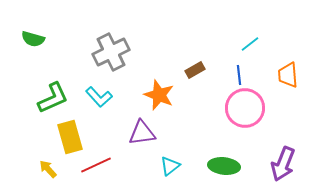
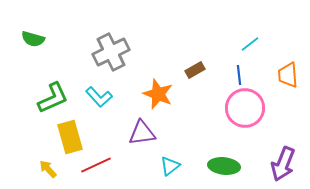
orange star: moved 1 px left, 1 px up
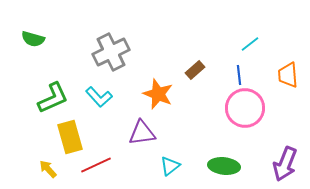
brown rectangle: rotated 12 degrees counterclockwise
purple arrow: moved 2 px right
